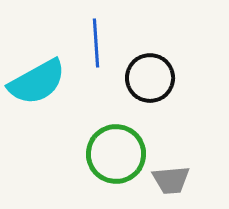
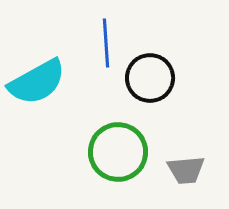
blue line: moved 10 px right
green circle: moved 2 px right, 2 px up
gray trapezoid: moved 15 px right, 10 px up
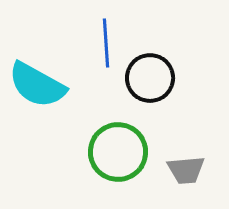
cyan semicircle: moved 3 px down; rotated 58 degrees clockwise
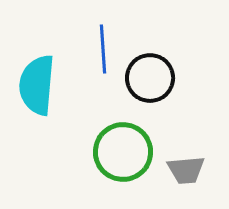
blue line: moved 3 px left, 6 px down
cyan semicircle: rotated 66 degrees clockwise
green circle: moved 5 px right
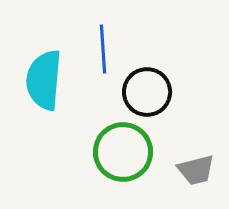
black circle: moved 3 px left, 14 px down
cyan semicircle: moved 7 px right, 5 px up
gray trapezoid: moved 10 px right; rotated 9 degrees counterclockwise
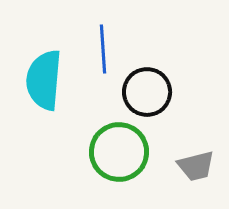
green circle: moved 4 px left
gray trapezoid: moved 4 px up
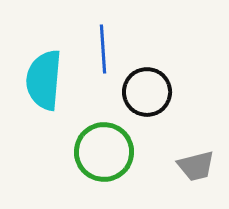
green circle: moved 15 px left
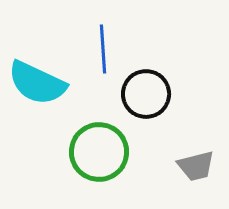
cyan semicircle: moved 7 px left, 3 px down; rotated 70 degrees counterclockwise
black circle: moved 1 px left, 2 px down
green circle: moved 5 px left
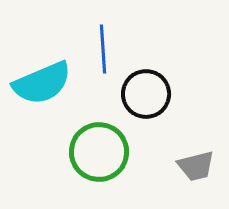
cyan semicircle: moved 5 px right; rotated 48 degrees counterclockwise
